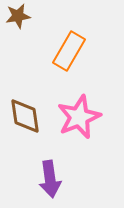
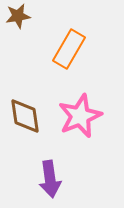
orange rectangle: moved 2 px up
pink star: moved 1 px right, 1 px up
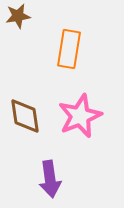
orange rectangle: rotated 21 degrees counterclockwise
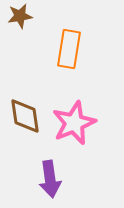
brown star: moved 2 px right
pink star: moved 6 px left, 7 px down
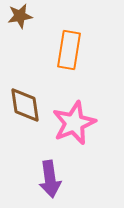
orange rectangle: moved 1 px down
brown diamond: moved 11 px up
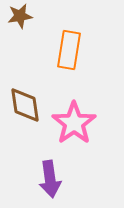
pink star: rotated 12 degrees counterclockwise
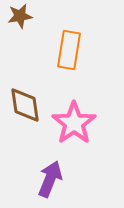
purple arrow: rotated 150 degrees counterclockwise
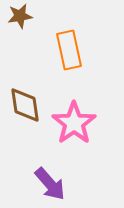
orange rectangle: rotated 21 degrees counterclockwise
purple arrow: moved 5 px down; rotated 117 degrees clockwise
